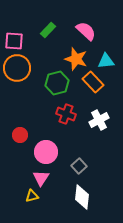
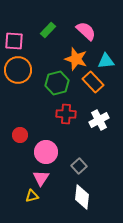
orange circle: moved 1 px right, 2 px down
red cross: rotated 18 degrees counterclockwise
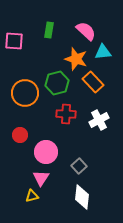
green rectangle: moved 1 px right; rotated 35 degrees counterclockwise
cyan triangle: moved 3 px left, 9 px up
orange circle: moved 7 px right, 23 px down
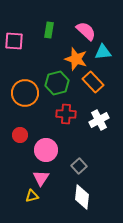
pink circle: moved 2 px up
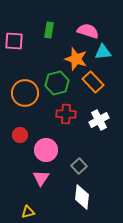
pink semicircle: moved 2 px right; rotated 25 degrees counterclockwise
yellow triangle: moved 4 px left, 16 px down
